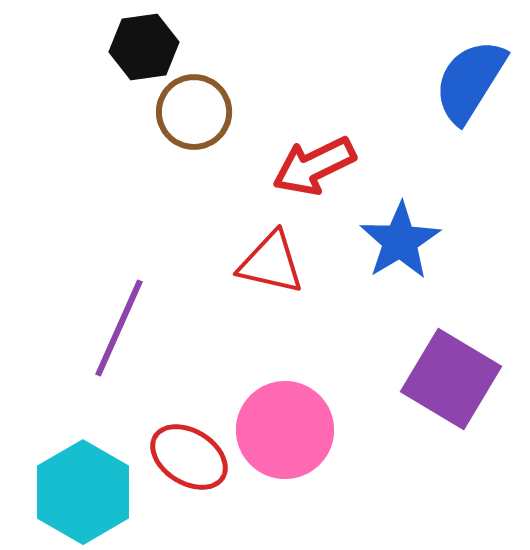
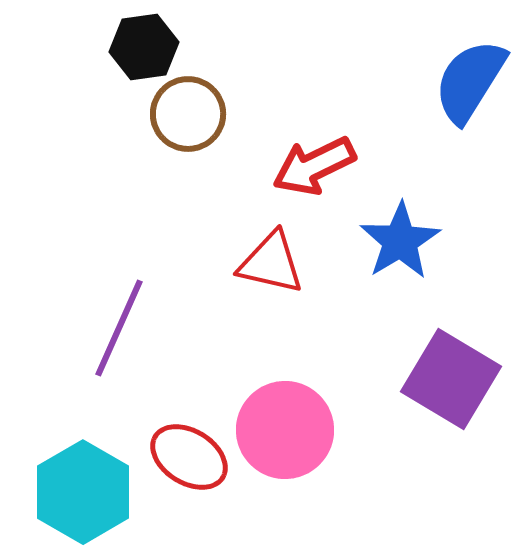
brown circle: moved 6 px left, 2 px down
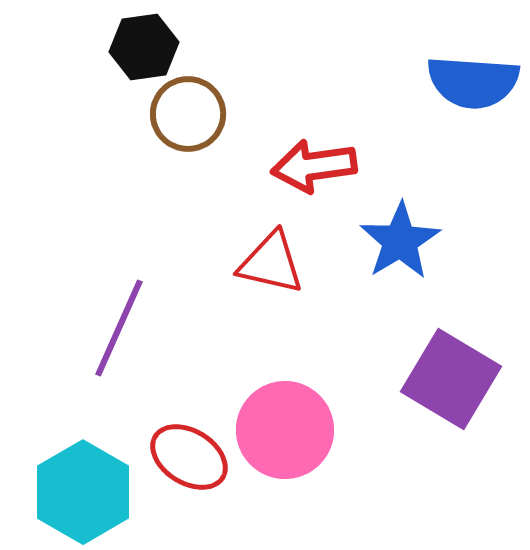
blue semicircle: moved 3 px right, 1 px down; rotated 118 degrees counterclockwise
red arrow: rotated 18 degrees clockwise
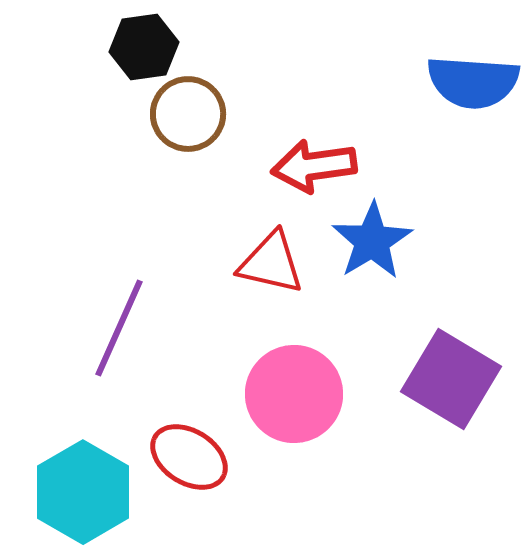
blue star: moved 28 px left
pink circle: moved 9 px right, 36 px up
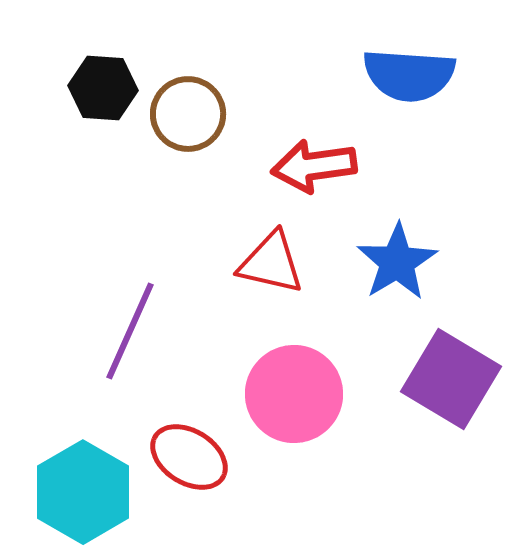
black hexagon: moved 41 px left, 41 px down; rotated 12 degrees clockwise
blue semicircle: moved 64 px left, 7 px up
blue star: moved 25 px right, 21 px down
purple line: moved 11 px right, 3 px down
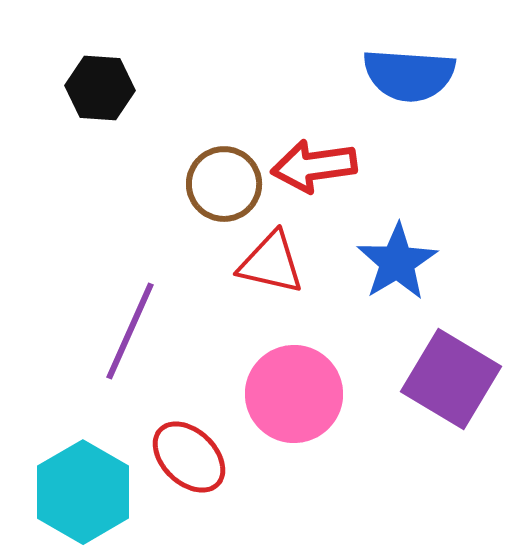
black hexagon: moved 3 px left
brown circle: moved 36 px right, 70 px down
red ellipse: rotated 12 degrees clockwise
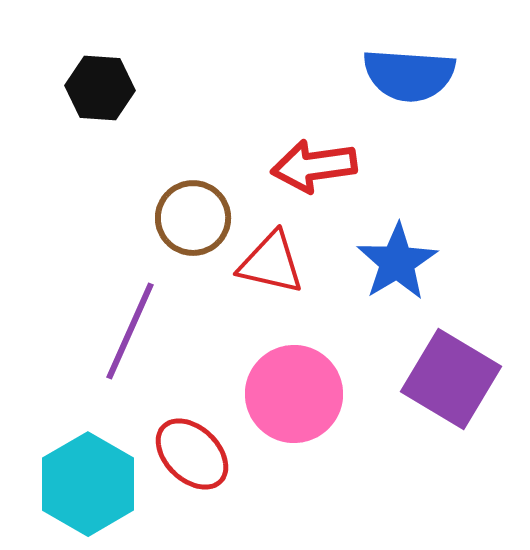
brown circle: moved 31 px left, 34 px down
red ellipse: moved 3 px right, 3 px up
cyan hexagon: moved 5 px right, 8 px up
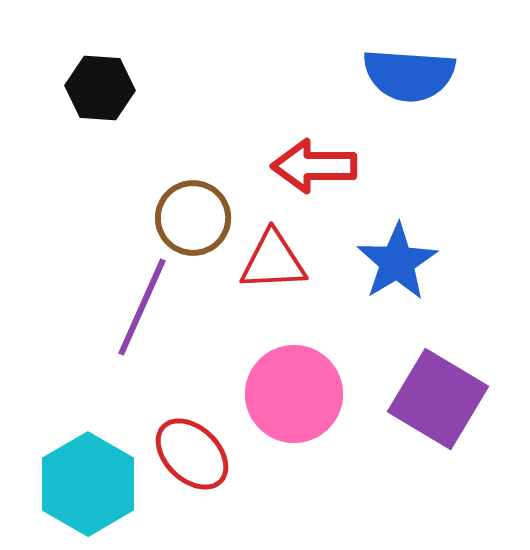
red arrow: rotated 8 degrees clockwise
red triangle: moved 2 px right, 2 px up; rotated 16 degrees counterclockwise
purple line: moved 12 px right, 24 px up
purple square: moved 13 px left, 20 px down
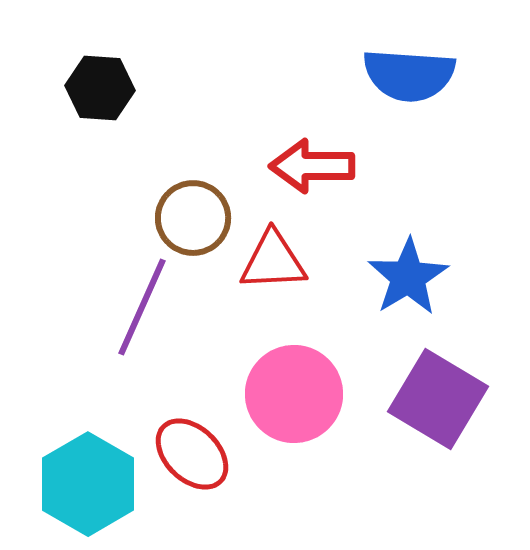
red arrow: moved 2 px left
blue star: moved 11 px right, 15 px down
